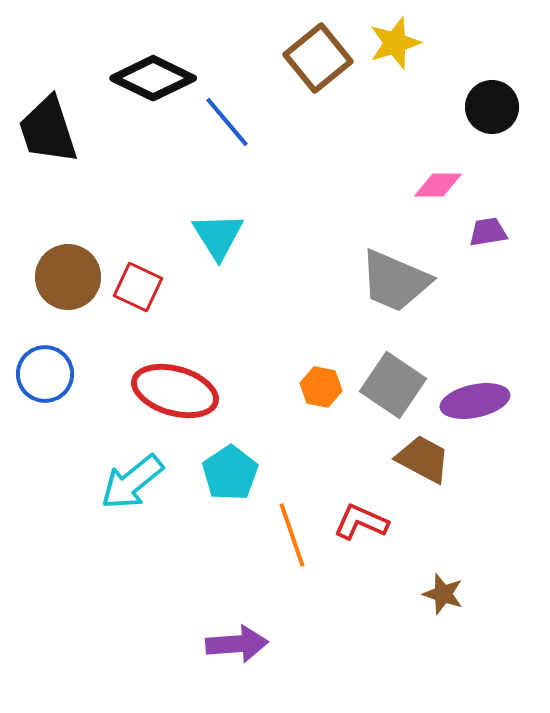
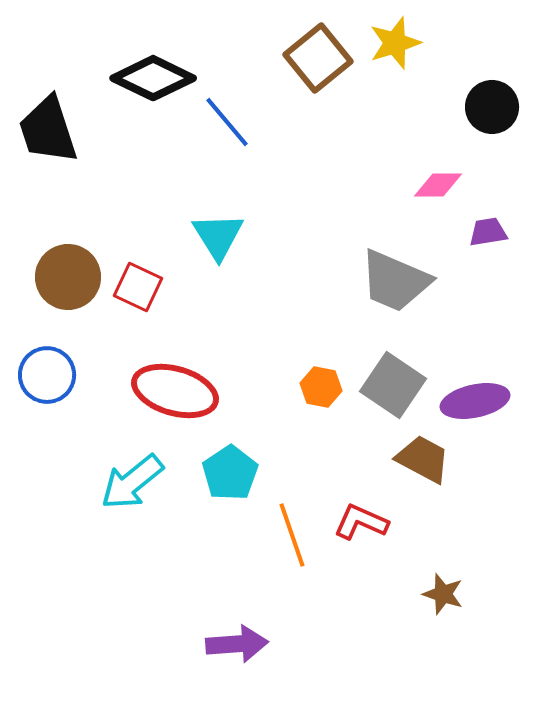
blue circle: moved 2 px right, 1 px down
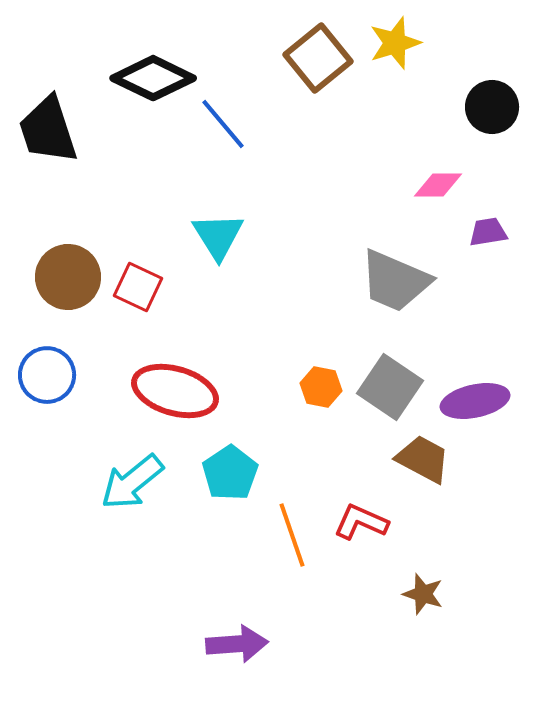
blue line: moved 4 px left, 2 px down
gray square: moved 3 px left, 2 px down
brown star: moved 20 px left
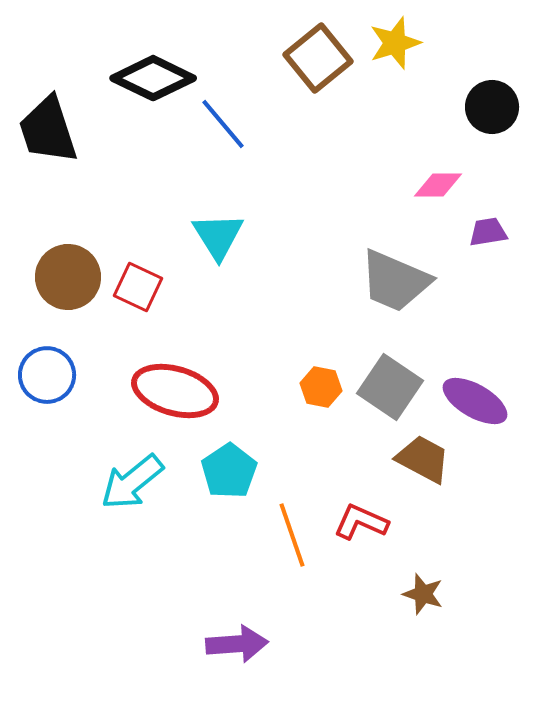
purple ellipse: rotated 42 degrees clockwise
cyan pentagon: moved 1 px left, 2 px up
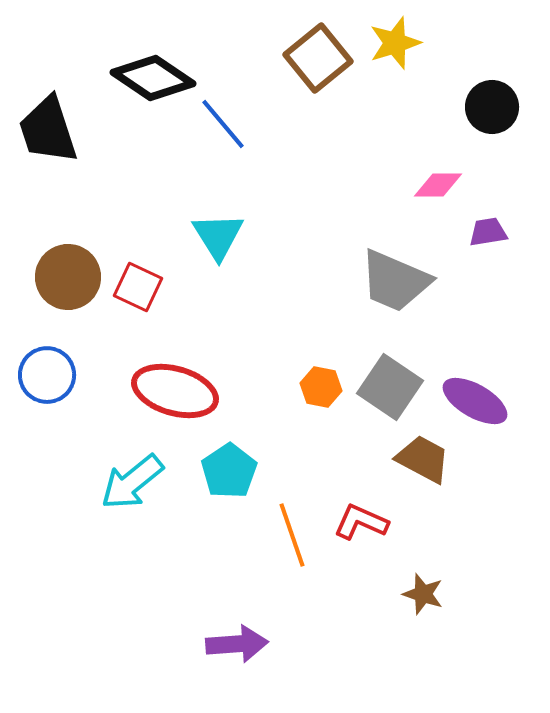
black diamond: rotated 8 degrees clockwise
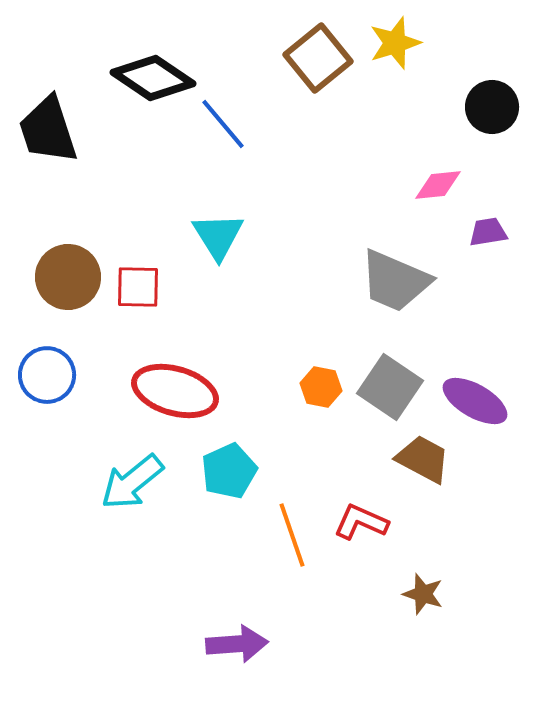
pink diamond: rotated 6 degrees counterclockwise
red square: rotated 24 degrees counterclockwise
cyan pentagon: rotated 10 degrees clockwise
